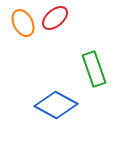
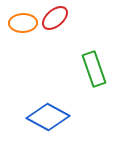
orange ellipse: rotated 64 degrees counterclockwise
blue diamond: moved 8 px left, 12 px down
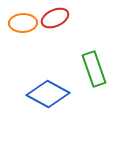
red ellipse: rotated 16 degrees clockwise
blue diamond: moved 23 px up
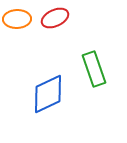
orange ellipse: moved 6 px left, 4 px up
blue diamond: rotated 54 degrees counterclockwise
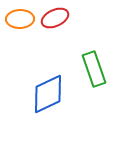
orange ellipse: moved 3 px right
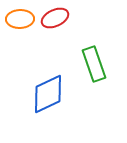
green rectangle: moved 5 px up
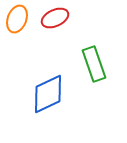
orange ellipse: moved 3 px left; rotated 68 degrees counterclockwise
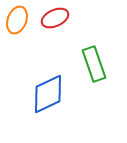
orange ellipse: moved 1 px down
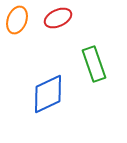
red ellipse: moved 3 px right
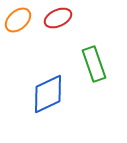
orange ellipse: moved 1 px right; rotated 28 degrees clockwise
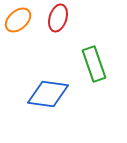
red ellipse: rotated 48 degrees counterclockwise
blue diamond: rotated 33 degrees clockwise
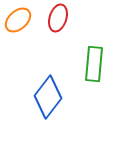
green rectangle: rotated 24 degrees clockwise
blue diamond: moved 3 px down; rotated 60 degrees counterclockwise
